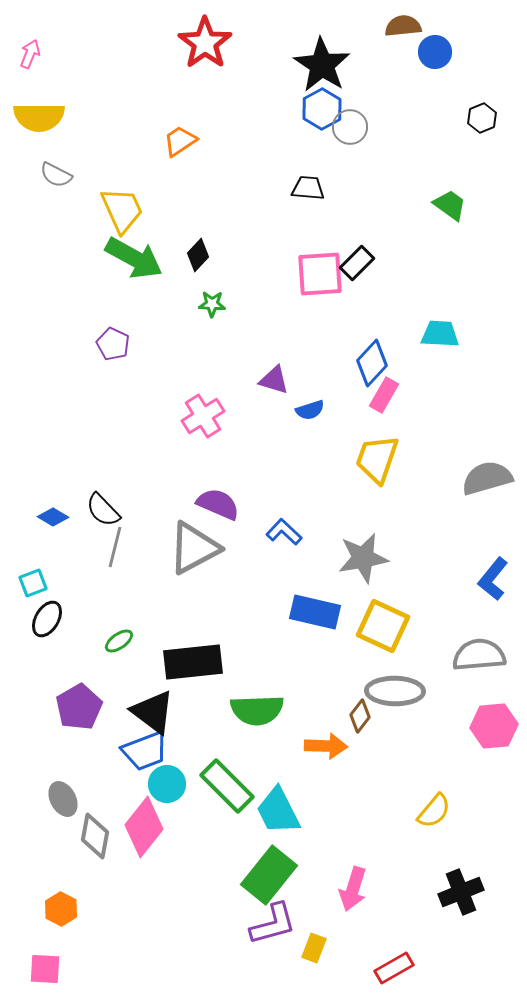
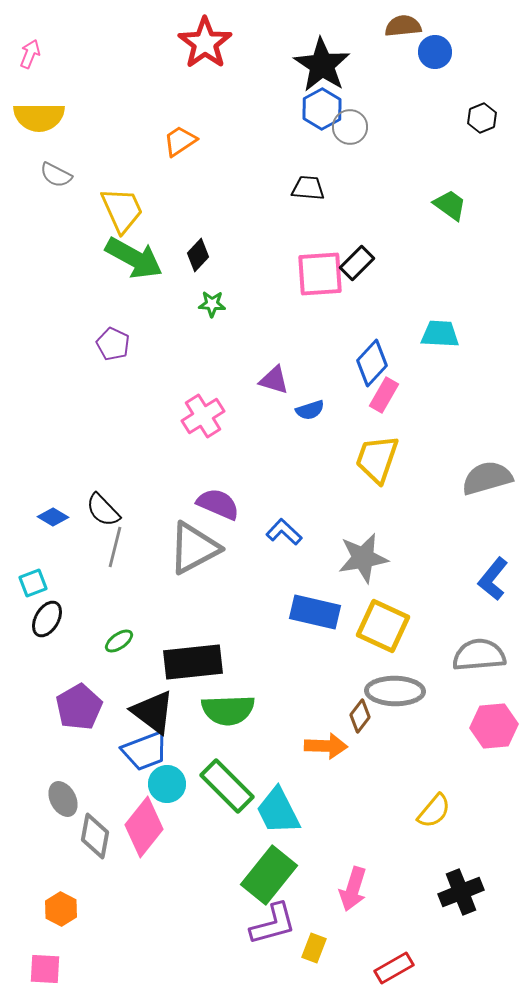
green semicircle at (257, 710): moved 29 px left
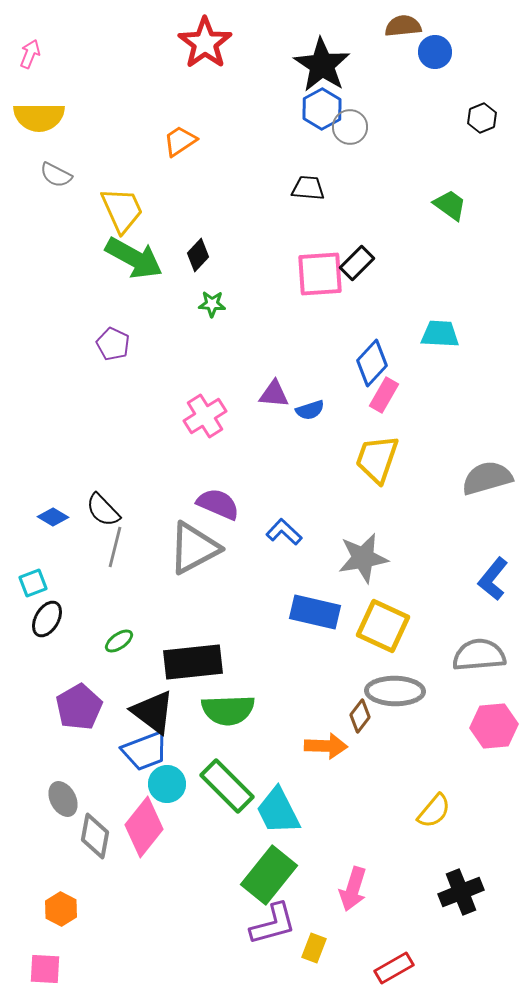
purple triangle at (274, 380): moved 14 px down; rotated 12 degrees counterclockwise
pink cross at (203, 416): moved 2 px right
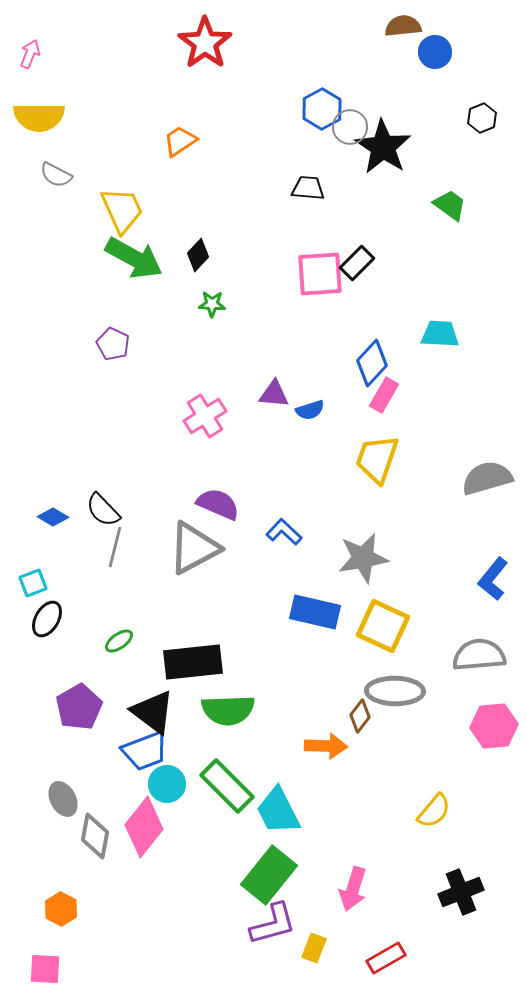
black star at (322, 65): moved 61 px right, 82 px down
red rectangle at (394, 968): moved 8 px left, 10 px up
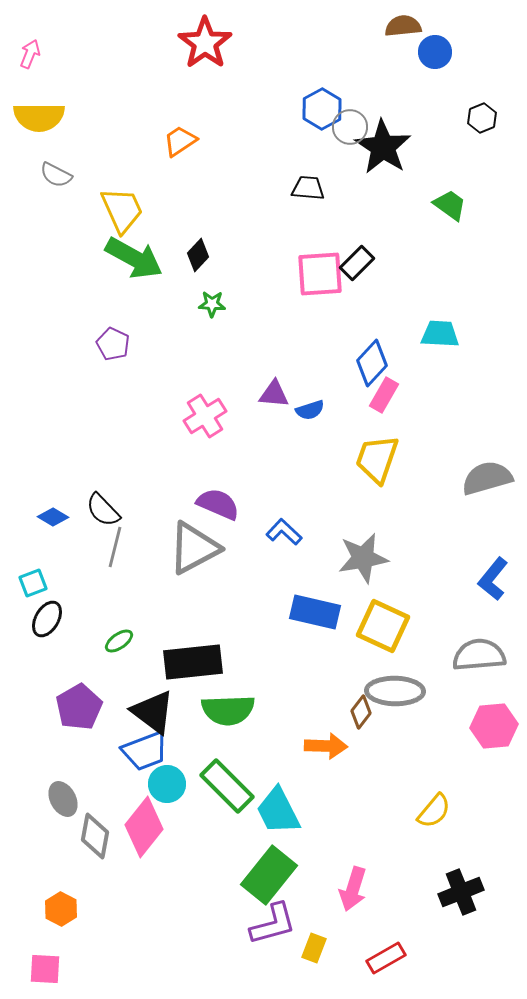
brown diamond at (360, 716): moved 1 px right, 4 px up
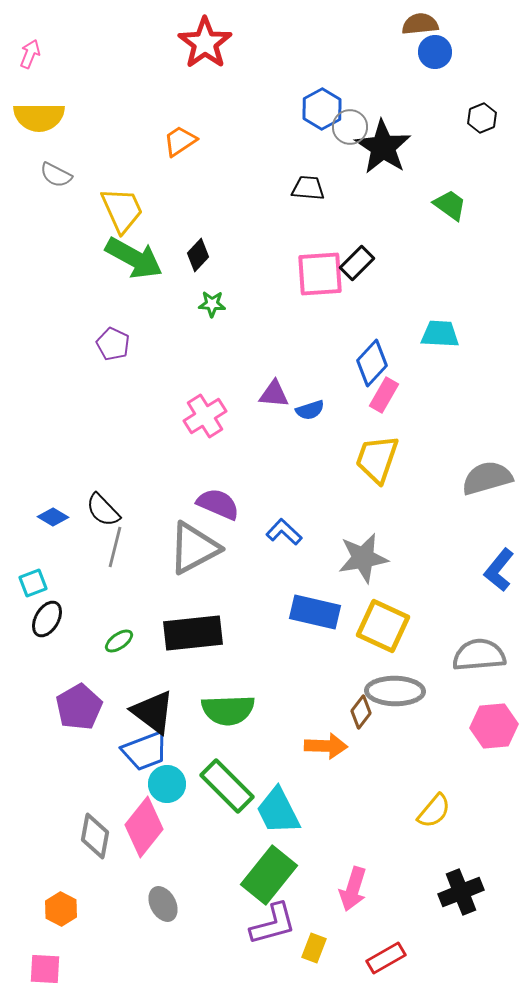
brown semicircle at (403, 26): moved 17 px right, 2 px up
blue L-shape at (493, 579): moved 6 px right, 9 px up
black rectangle at (193, 662): moved 29 px up
gray ellipse at (63, 799): moved 100 px right, 105 px down
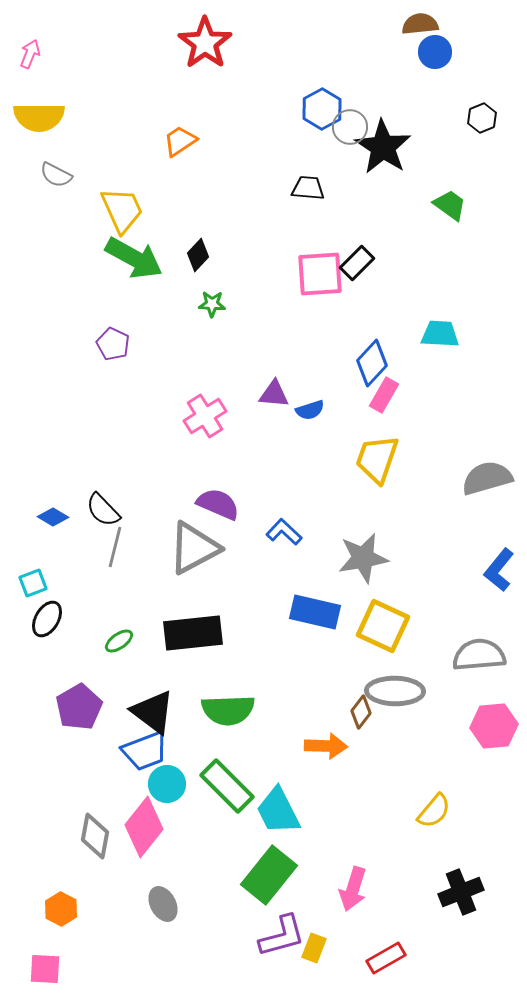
purple L-shape at (273, 924): moved 9 px right, 12 px down
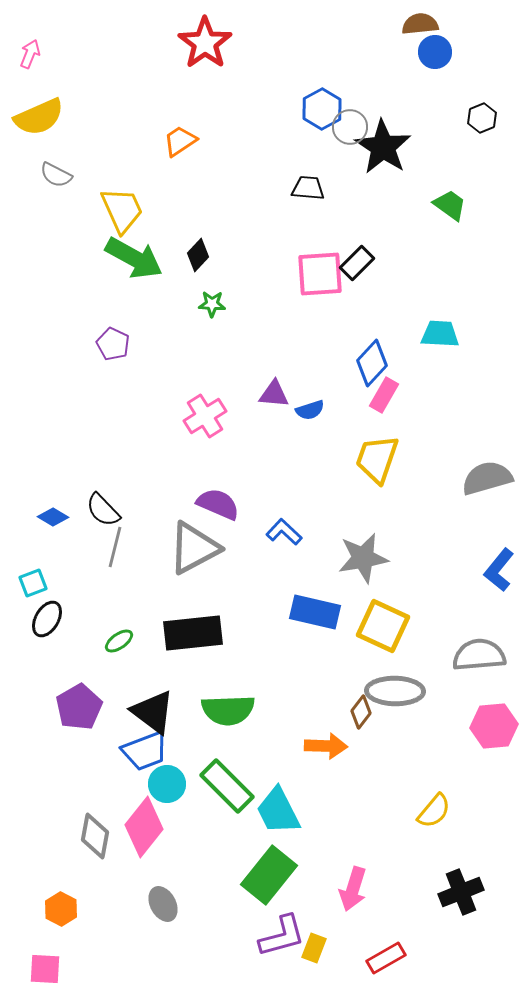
yellow semicircle at (39, 117): rotated 24 degrees counterclockwise
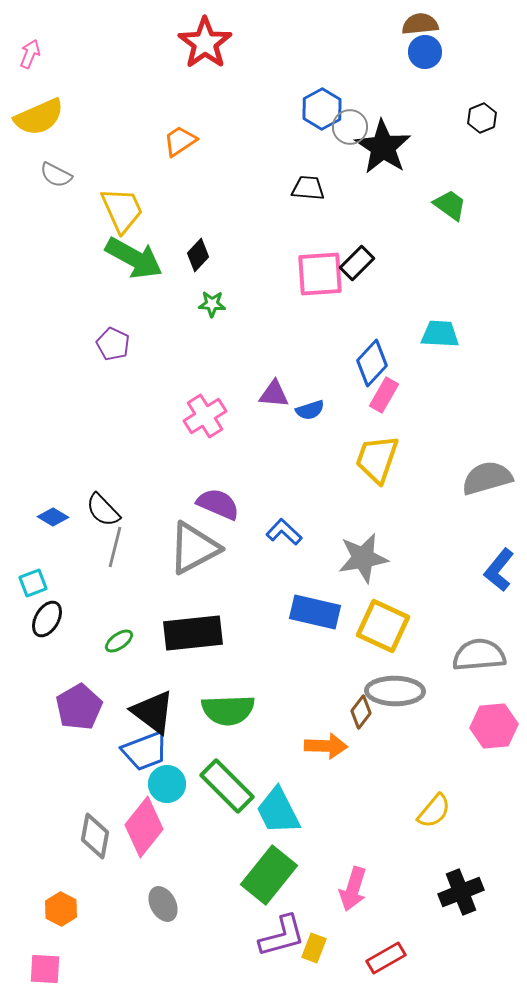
blue circle at (435, 52): moved 10 px left
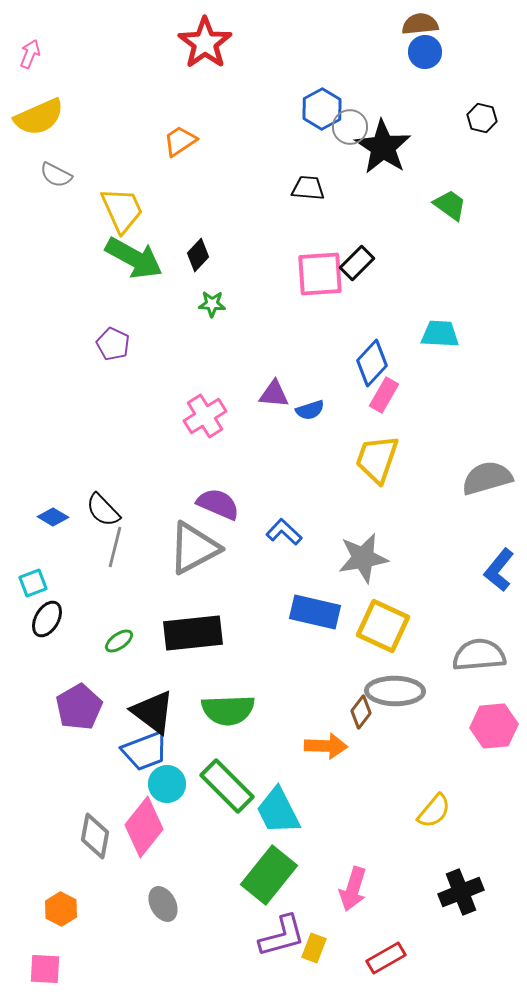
black hexagon at (482, 118): rotated 24 degrees counterclockwise
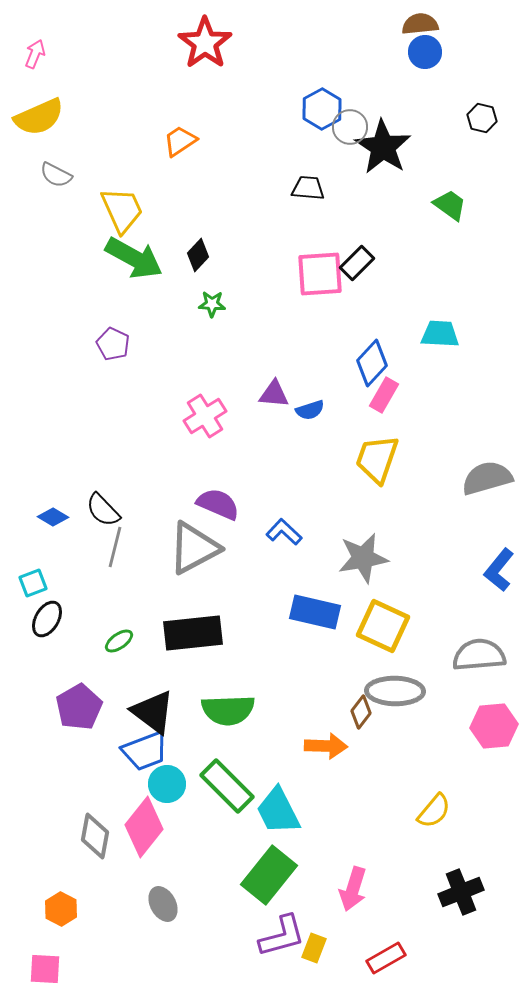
pink arrow at (30, 54): moved 5 px right
